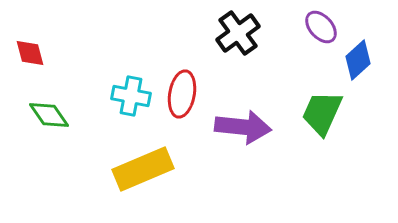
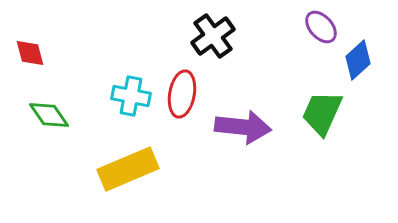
black cross: moved 25 px left, 3 px down
yellow rectangle: moved 15 px left
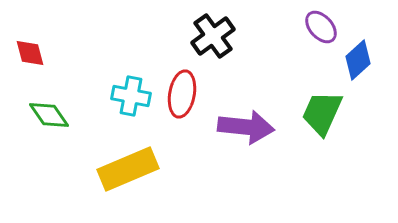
purple arrow: moved 3 px right
